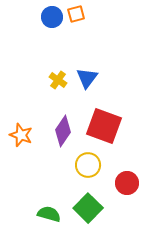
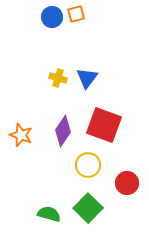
yellow cross: moved 2 px up; rotated 18 degrees counterclockwise
red square: moved 1 px up
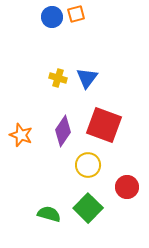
red circle: moved 4 px down
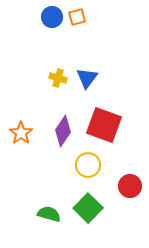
orange square: moved 1 px right, 3 px down
orange star: moved 2 px up; rotated 15 degrees clockwise
red circle: moved 3 px right, 1 px up
